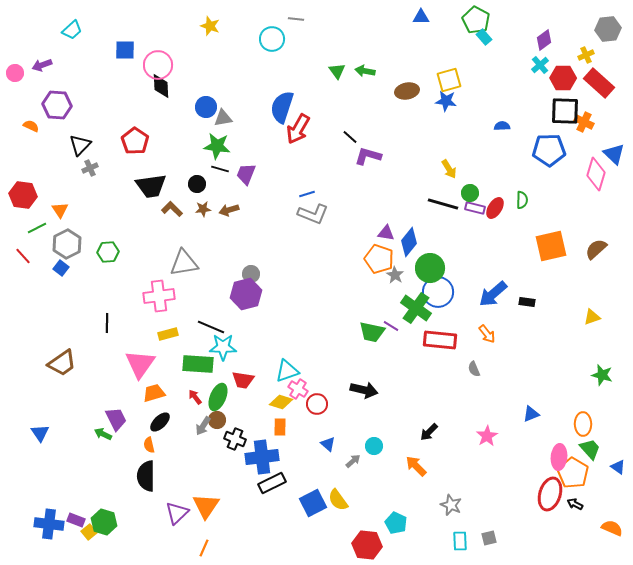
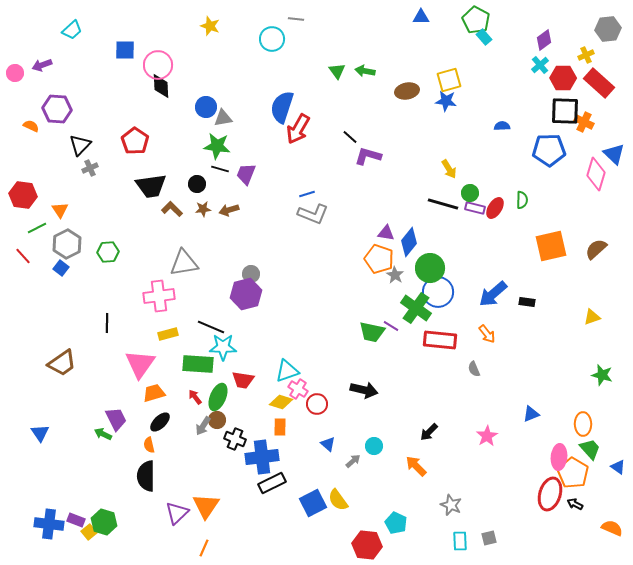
purple hexagon at (57, 105): moved 4 px down
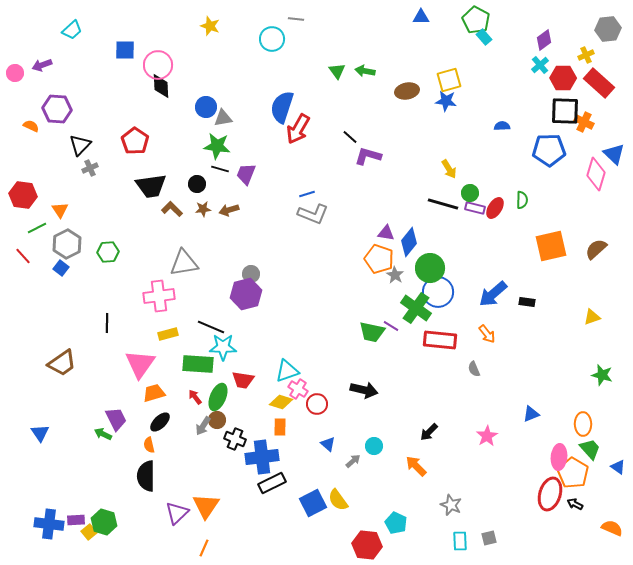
purple rectangle at (76, 520): rotated 24 degrees counterclockwise
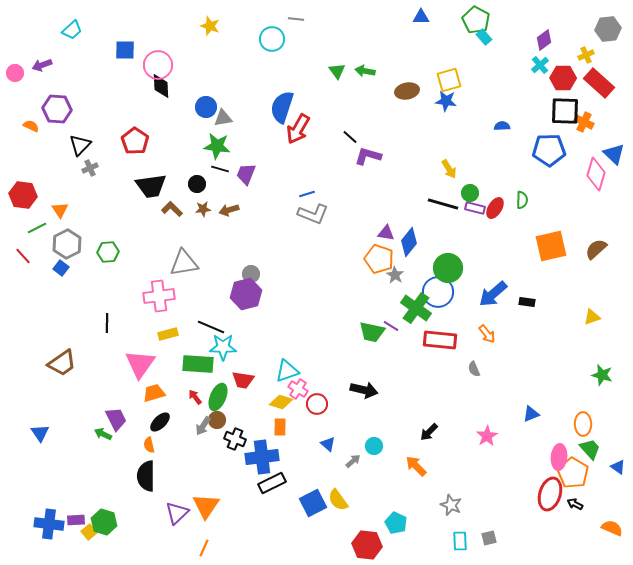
green circle at (430, 268): moved 18 px right
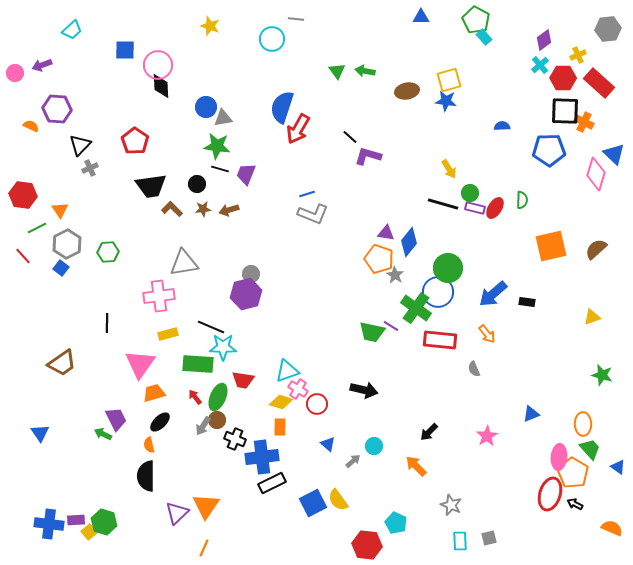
yellow cross at (586, 55): moved 8 px left
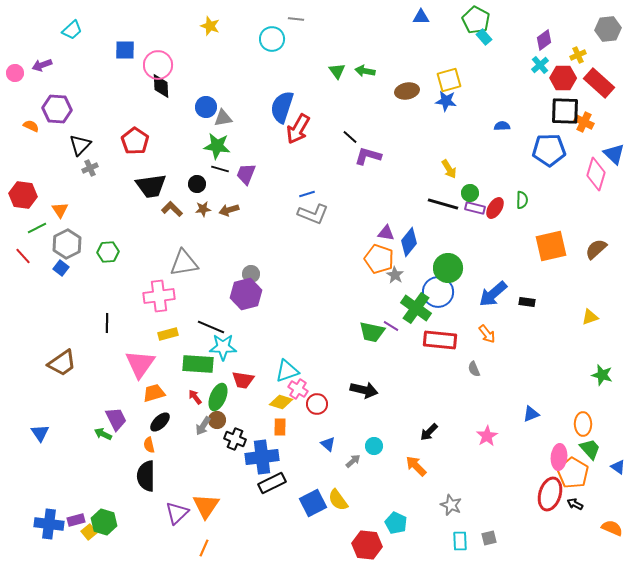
yellow triangle at (592, 317): moved 2 px left
purple rectangle at (76, 520): rotated 12 degrees counterclockwise
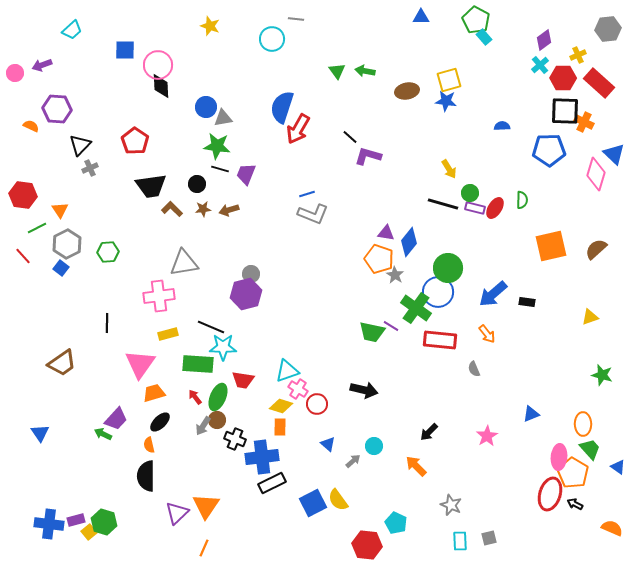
yellow diamond at (281, 402): moved 4 px down
purple trapezoid at (116, 419): rotated 70 degrees clockwise
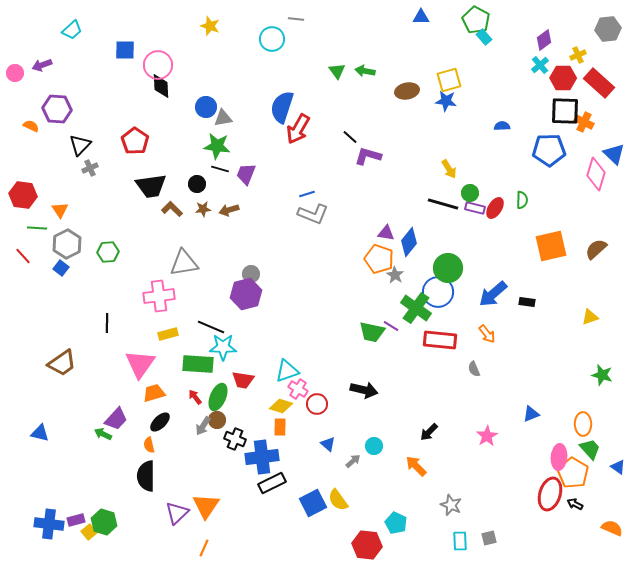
green line at (37, 228): rotated 30 degrees clockwise
blue triangle at (40, 433): rotated 42 degrees counterclockwise
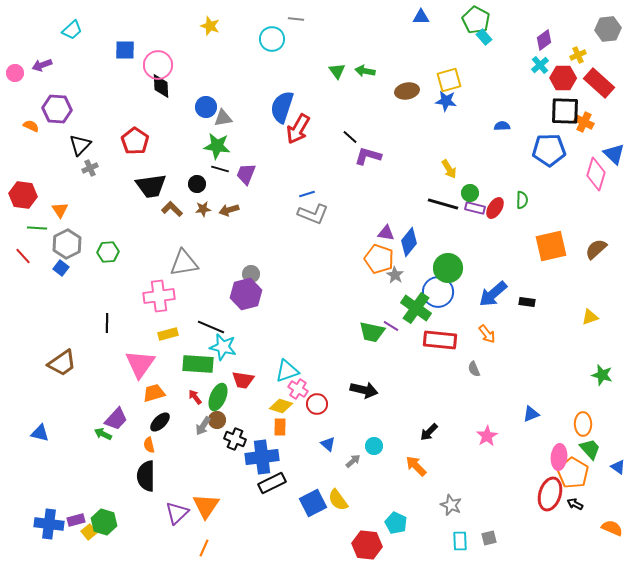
cyan star at (223, 347): rotated 12 degrees clockwise
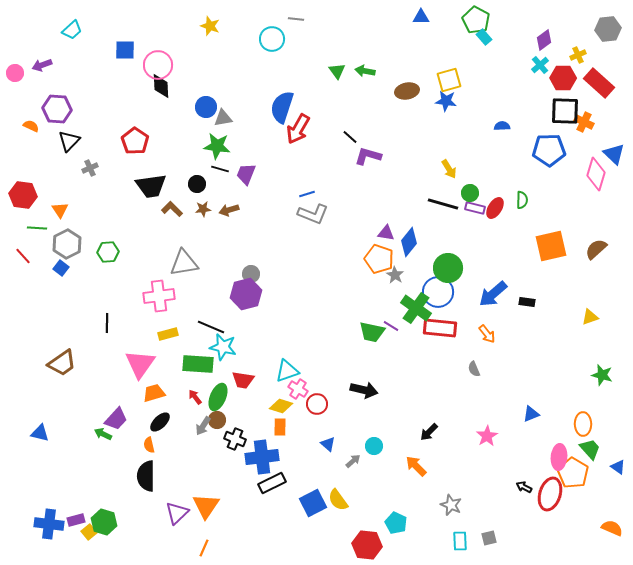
black triangle at (80, 145): moved 11 px left, 4 px up
red rectangle at (440, 340): moved 12 px up
black arrow at (575, 504): moved 51 px left, 17 px up
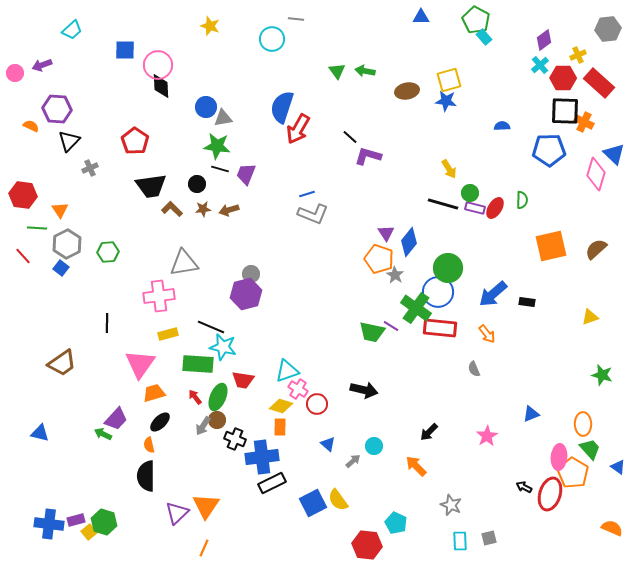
purple triangle at (386, 233): rotated 48 degrees clockwise
